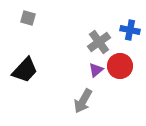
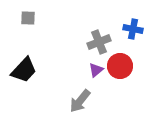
gray square: rotated 14 degrees counterclockwise
blue cross: moved 3 px right, 1 px up
gray cross: rotated 15 degrees clockwise
black trapezoid: moved 1 px left
gray arrow: moved 3 px left; rotated 10 degrees clockwise
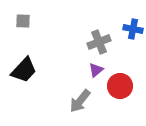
gray square: moved 5 px left, 3 px down
red circle: moved 20 px down
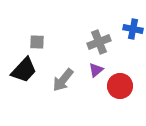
gray square: moved 14 px right, 21 px down
gray arrow: moved 17 px left, 21 px up
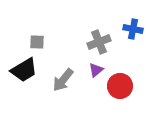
black trapezoid: rotated 16 degrees clockwise
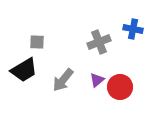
purple triangle: moved 1 px right, 10 px down
red circle: moved 1 px down
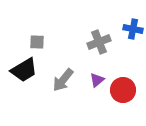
red circle: moved 3 px right, 3 px down
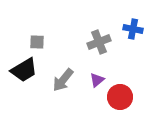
red circle: moved 3 px left, 7 px down
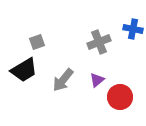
gray square: rotated 21 degrees counterclockwise
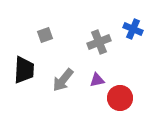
blue cross: rotated 12 degrees clockwise
gray square: moved 8 px right, 7 px up
black trapezoid: rotated 56 degrees counterclockwise
purple triangle: rotated 28 degrees clockwise
red circle: moved 1 px down
